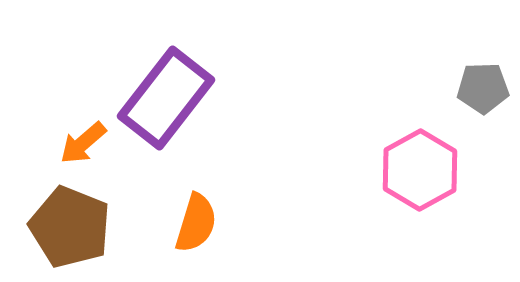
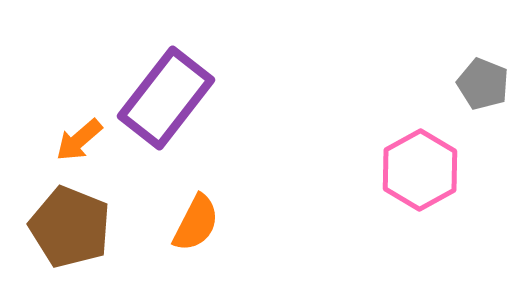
gray pentagon: moved 4 px up; rotated 24 degrees clockwise
orange arrow: moved 4 px left, 3 px up
orange semicircle: rotated 10 degrees clockwise
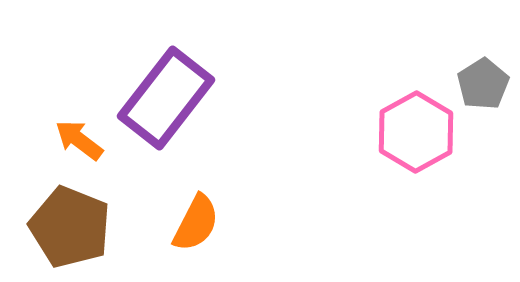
gray pentagon: rotated 18 degrees clockwise
orange arrow: rotated 78 degrees clockwise
pink hexagon: moved 4 px left, 38 px up
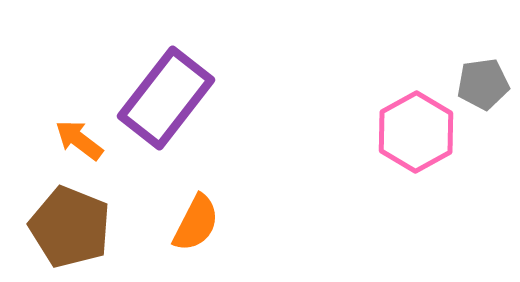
gray pentagon: rotated 24 degrees clockwise
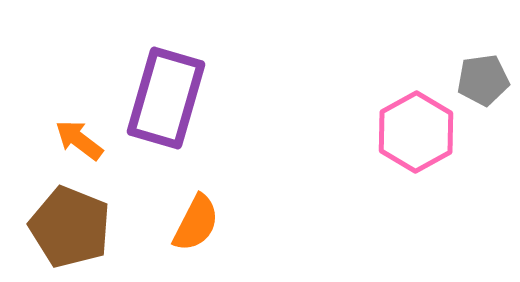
gray pentagon: moved 4 px up
purple rectangle: rotated 22 degrees counterclockwise
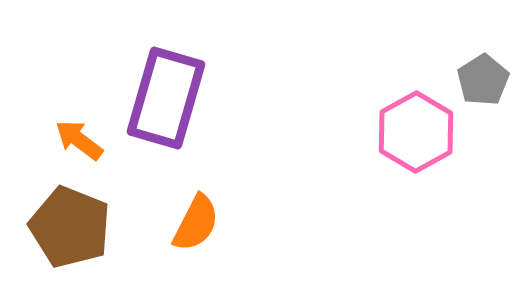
gray pentagon: rotated 24 degrees counterclockwise
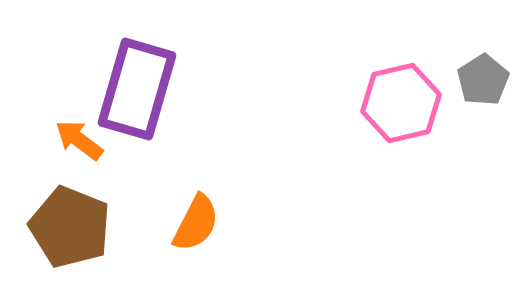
purple rectangle: moved 29 px left, 9 px up
pink hexagon: moved 15 px left, 29 px up; rotated 16 degrees clockwise
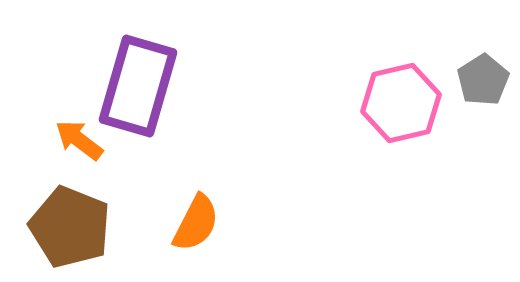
purple rectangle: moved 1 px right, 3 px up
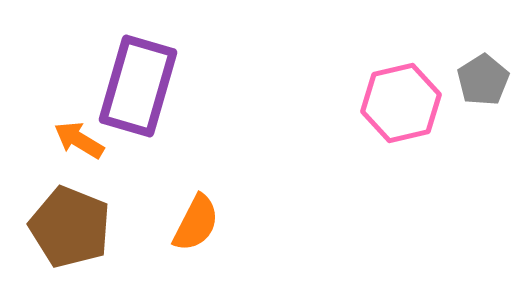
orange arrow: rotated 6 degrees counterclockwise
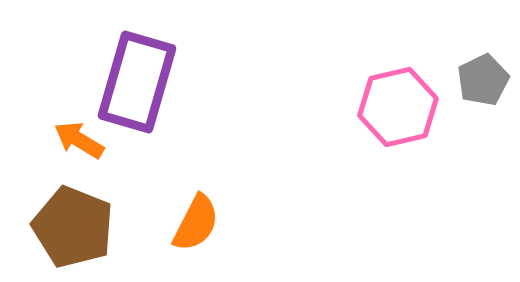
gray pentagon: rotated 6 degrees clockwise
purple rectangle: moved 1 px left, 4 px up
pink hexagon: moved 3 px left, 4 px down
brown pentagon: moved 3 px right
